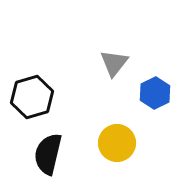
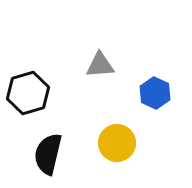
gray triangle: moved 14 px left, 2 px down; rotated 48 degrees clockwise
blue hexagon: rotated 8 degrees counterclockwise
black hexagon: moved 4 px left, 4 px up
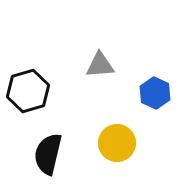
black hexagon: moved 2 px up
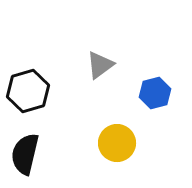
gray triangle: rotated 32 degrees counterclockwise
blue hexagon: rotated 20 degrees clockwise
black semicircle: moved 23 px left
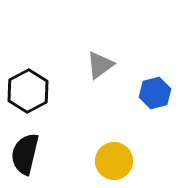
black hexagon: rotated 12 degrees counterclockwise
yellow circle: moved 3 px left, 18 px down
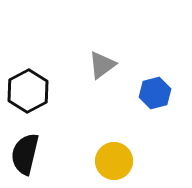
gray triangle: moved 2 px right
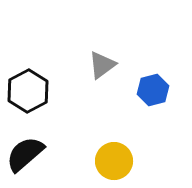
blue hexagon: moved 2 px left, 3 px up
black semicircle: rotated 36 degrees clockwise
